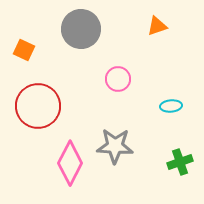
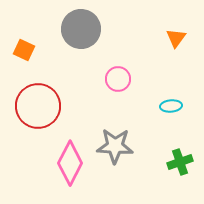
orange triangle: moved 19 px right, 12 px down; rotated 35 degrees counterclockwise
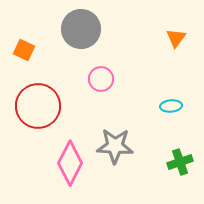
pink circle: moved 17 px left
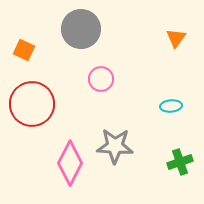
red circle: moved 6 px left, 2 px up
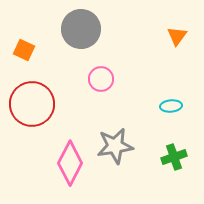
orange triangle: moved 1 px right, 2 px up
gray star: rotated 12 degrees counterclockwise
green cross: moved 6 px left, 5 px up
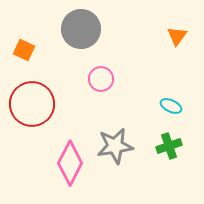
cyan ellipse: rotated 30 degrees clockwise
green cross: moved 5 px left, 11 px up
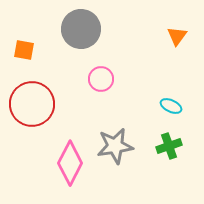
orange square: rotated 15 degrees counterclockwise
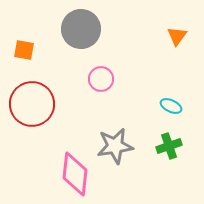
pink diamond: moved 5 px right, 11 px down; rotated 21 degrees counterclockwise
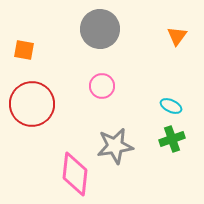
gray circle: moved 19 px right
pink circle: moved 1 px right, 7 px down
green cross: moved 3 px right, 7 px up
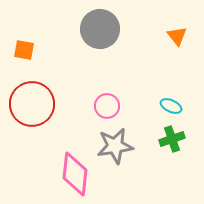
orange triangle: rotated 15 degrees counterclockwise
pink circle: moved 5 px right, 20 px down
